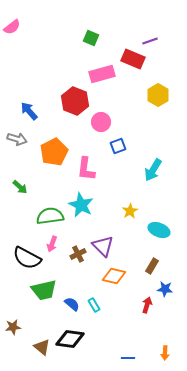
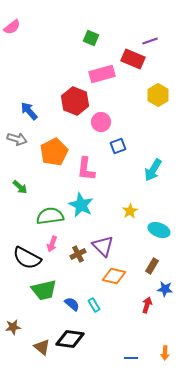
blue line: moved 3 px right
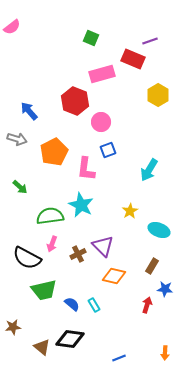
blue square: moved 10 px left, 4 px down
cyan arrow: moved 4 px left
blue line: moved 12 px left; rotated 24 degrees counterclockwise
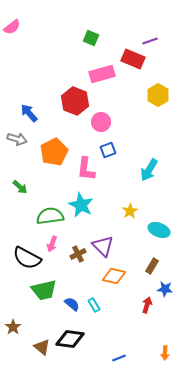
blue arrow: moved 2 px down
brown star: rotated 28 degrees counterclockwise
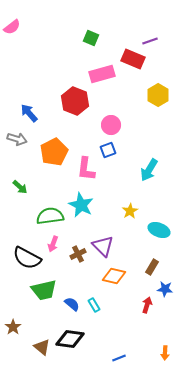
pink circle: moved 10 px right, 3 px down
pink arrow: moved 1 px right
brown rectangle: moved 1 px down
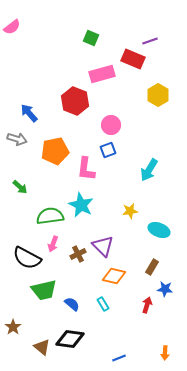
orange pentagon: moved 1 px right, 1 px up; rotated 16 degrees clockwise
yellow star: rotated 21 degrees clockwise
cyan rectangle: moved 9 px right, 1 px up
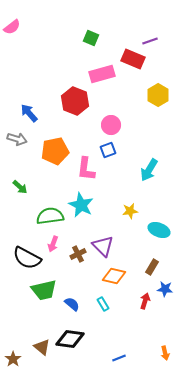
red arrow: moved 2 px left, 4 px up
brown star: moved 32 px down
orange arrow: rotated 16 degrees counterclockwise
